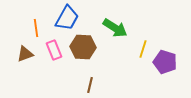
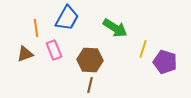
brown hexagon: moved 7 px right, 13 px down
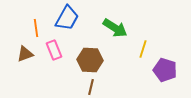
purple pentagon: moved 8 px down
brown line: moved 1 px right, 2 px down
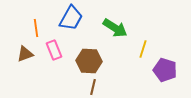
blue trapezoid: moved 4 px right
brown hexagon: moved 1 px left, 1 px down
brown line: moved 2 px right
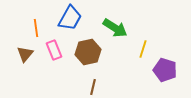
blue trapezoid: moved 1 px left
brown triangle: rotated 30 degrees counterclockwise
brown hexagon: moved 1 px left, 9 px up; rotated 15 degrees counterclockwise
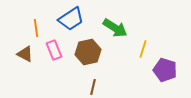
blue trapezoid: moved 1 px right, 1 px down; rotated 28 degrees clockwise
brown triangle: rotated 42 degrees counterclockwise
